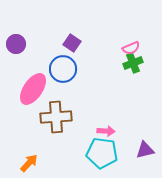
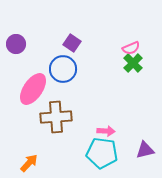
green cross: rotated 24 degrees counterclockwise
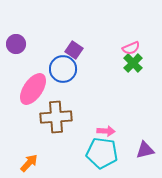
purple square: moved 2 px right, 7 px down
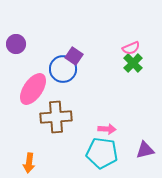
purple square: moved 6 px down
pink arrow: moved 1 px right, 2 px up
orange arrow: rotated 144 degrees clockwise
